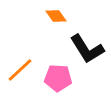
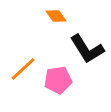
orange line: moved 3 px right, 1 px up
pink pentagon: moved 2 px down; rotated 12 degrees counterclockwise
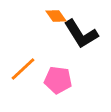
black L-shape: moved 6 px left, 15 px up
pink pentagon: rotated 16 degrees clockwise
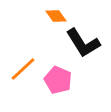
black L-shape: moved 2 px right, 9 px down
pink pentagon: rotated 16 degrees clockwise
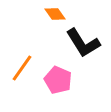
orange diamond: moved 1 px left, 2 px up
orange line: moved 1 px left, 1 px up; rotated 12 degrees counterclockwise
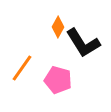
orange diamond: moved 3 px right, 13 px down; rotated 65 degrees clockwise
pink pentagon: rotated 8 degrees counterclockwise
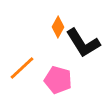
orange line: rotated 12 degrees clockwise
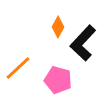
black L-shape: rotated 75 degrees clockwise
orange line: moved 4 px left
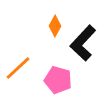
orange diamond: moved 3 px left, 1 px up
